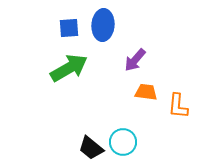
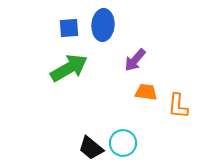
cyan circle: moved 1 px down
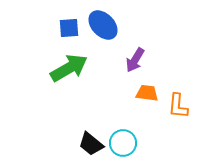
blue ellipse: rotated 48 degrees counterclockwise
purple arrow: rotated 10 degrees counterclockwise
orange trapezoid: moved 1 px right, 1 px down
black trapezoid: moved 4 px up
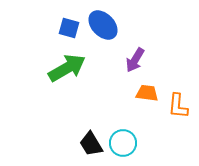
blue square: rotated 20 degrees clockwise
green arrow: moved 2 px left
black trapezoid: rotated 20 degrees clockwise
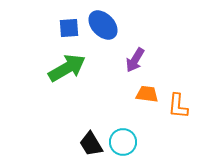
blue square: rotated 20 degrees counterclockwise
orange trapezoid: moved 1 px down
cyan circle: moved 1 px up
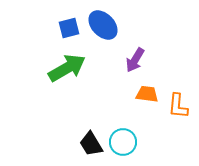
blue square: rotated 10 degrees counterclockwise
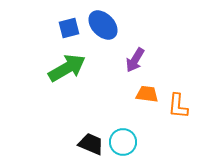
black trapezoid: rotated 144 degrees clockwise
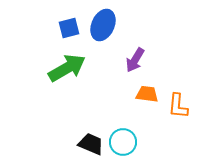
blue ellipse: rotated 68 degrees clockwise
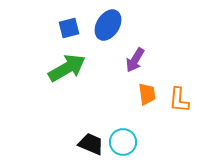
blue ellipse: moved 5 px right; rotated 8 degrees clockwise
orange trapezoid: rotated 75 degrees clockwise
orange L-shape: moved 1 px right, 6 px up
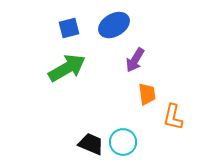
blue ellipse: moved 6 px right; rotated 28 degrees clockwise
orange L-shape: moved 6 px left, 17 px down; rotated 8 degrees clockwise
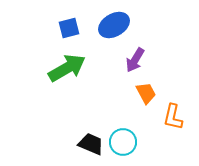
orange trapezoid: moved 1 px left, 1 px up; rotated 20 degrees counterclockwise
